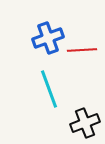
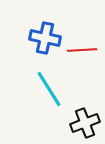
blue cross: moved 3 px left; rotated 32 degrees clockwise
cyan line: rotated 12 degrees counterclockwise
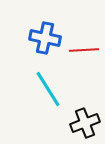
red line: moved 2 px right
cyan line: moved 1 px left
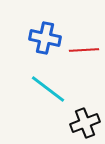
cyan line: rotated 21 degrees counterclockwise
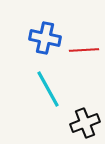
cyan line: rotated 24 degrees clockwise
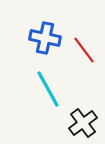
red line: rotated 56 degrees clockwise
black cross: moved 2 px left; rotated 16 degrees counterclockwise
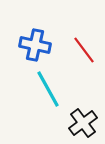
blue cross: moved 10 px left, 7 px down
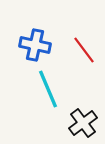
cyan line: rotated 6 degrees clockwise
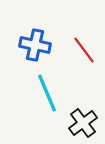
cyan line: moved 1 px left, 4 px down
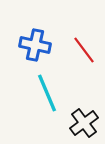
black cross: moved 1 px right
